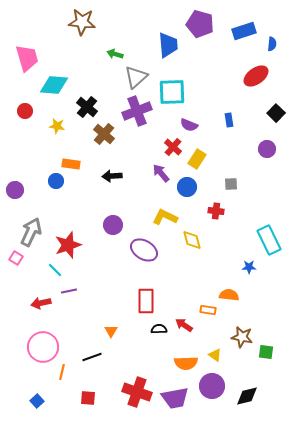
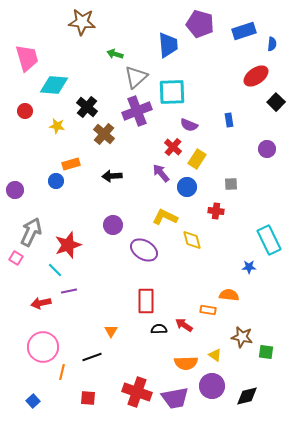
black square at (276, 113): moved 11 px up
orange rectangle at (71, 164): rotated 24 degrees counterclockwise
blue square at (37, 401): moved 4 px left
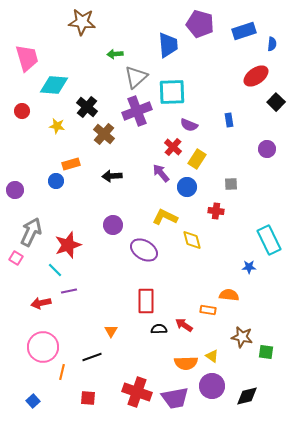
green arrow at (115, 54): rotated 21 degrees counterclockwise
red circle at (25, 111): moved 3 px left
yellow triangle at (215, 355): moved 3 px left, 1 px down
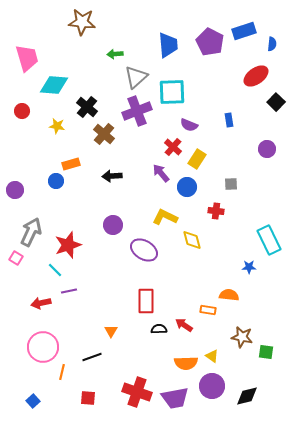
purple pentagon at (200, 24): moved 10 px right, 18 px down; rotated 12 degrees clockwise
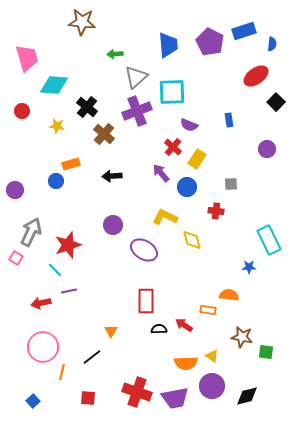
black line at (92, 357): rotated 18 degrees counterclockwise
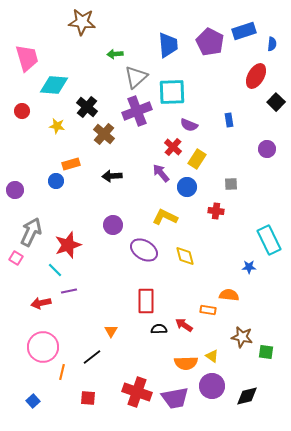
red ellipse at (256, 76): rotated 25 degrees counterclockwise
yellow diamond at (192, 240): moved 7 px left, 16 px down
